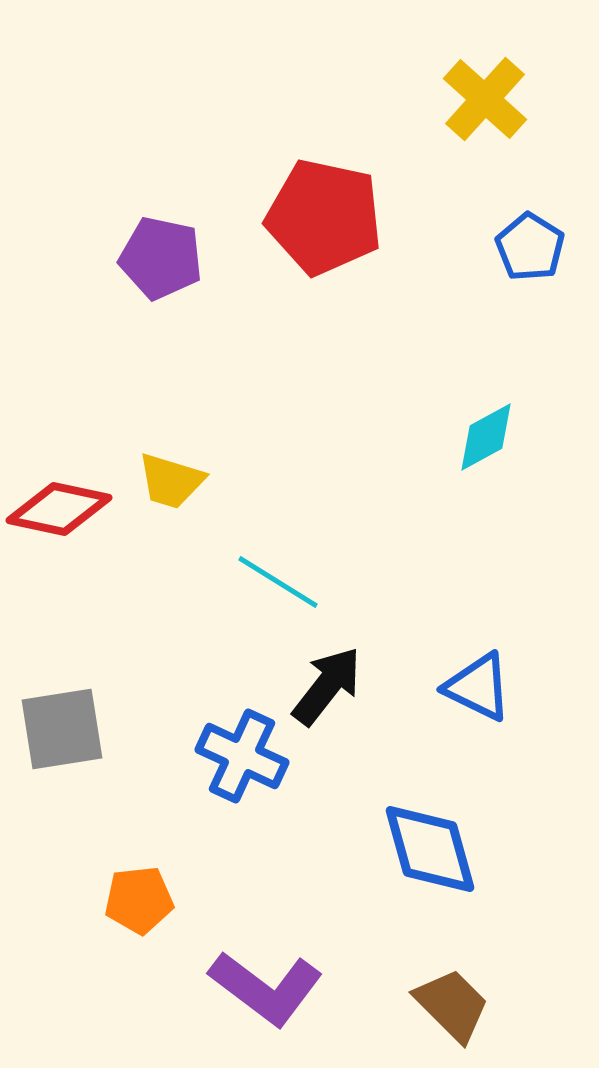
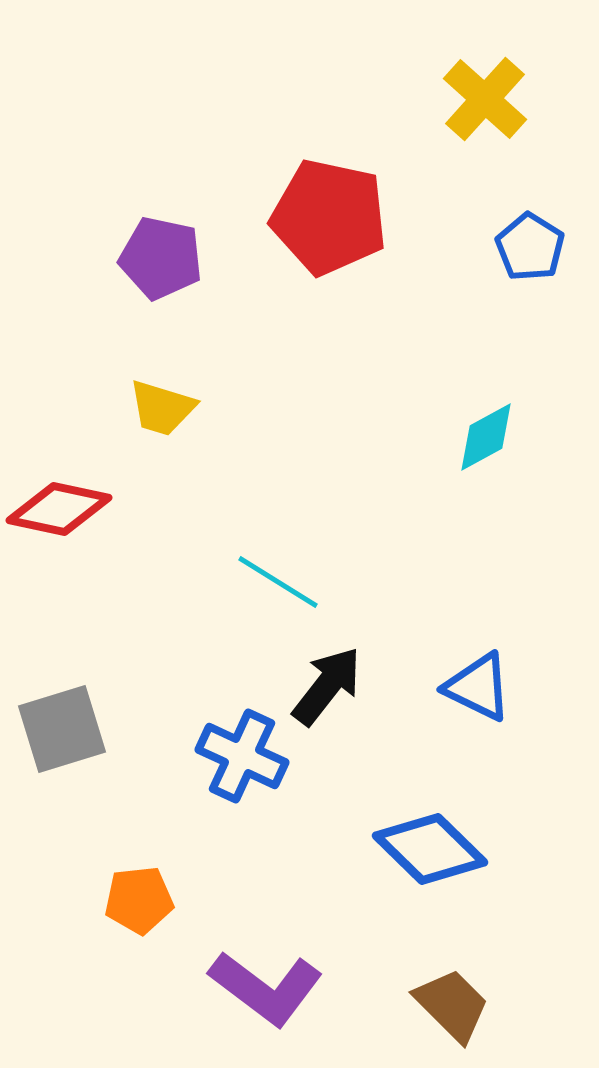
red pentagon: moved 5 px right
yellow trapezoid: moved 9 px left, 73 px up
gray square: rotated 8 degrees counterclockwise
blue diamond: rotated 30 degrees counterclockwise
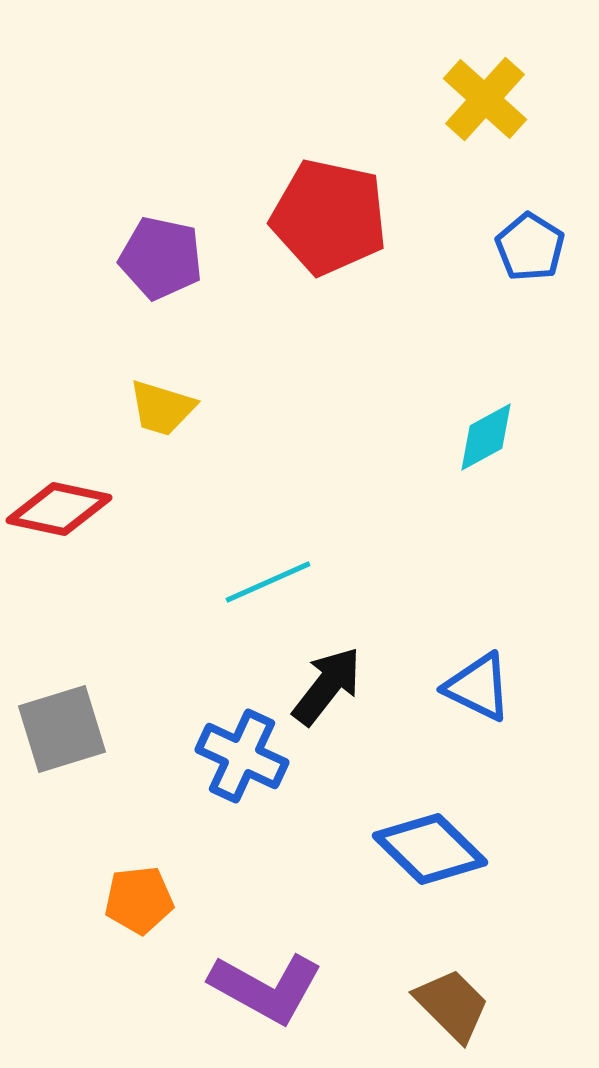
cyan line: moved 10 px left; rotated 56 degrees counterclockwise
purple L-shape: rotated 8 degrees counterclockwise
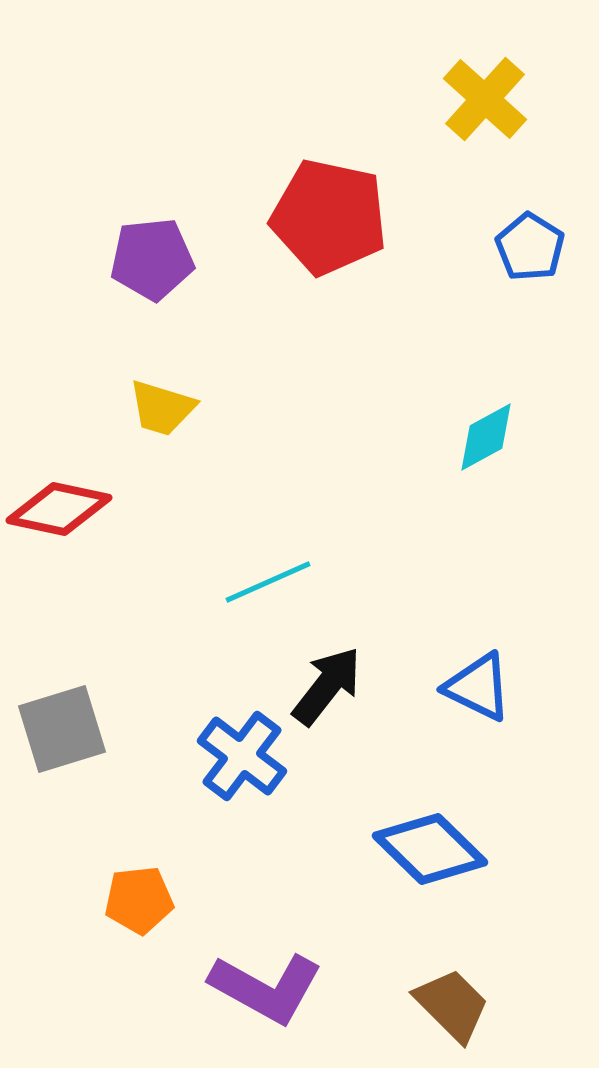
purple pentagon: moved 9 px left, 1 px down; rotated 18 degrees counterclockwise
blue cross: rotated 12 degrees clockwise
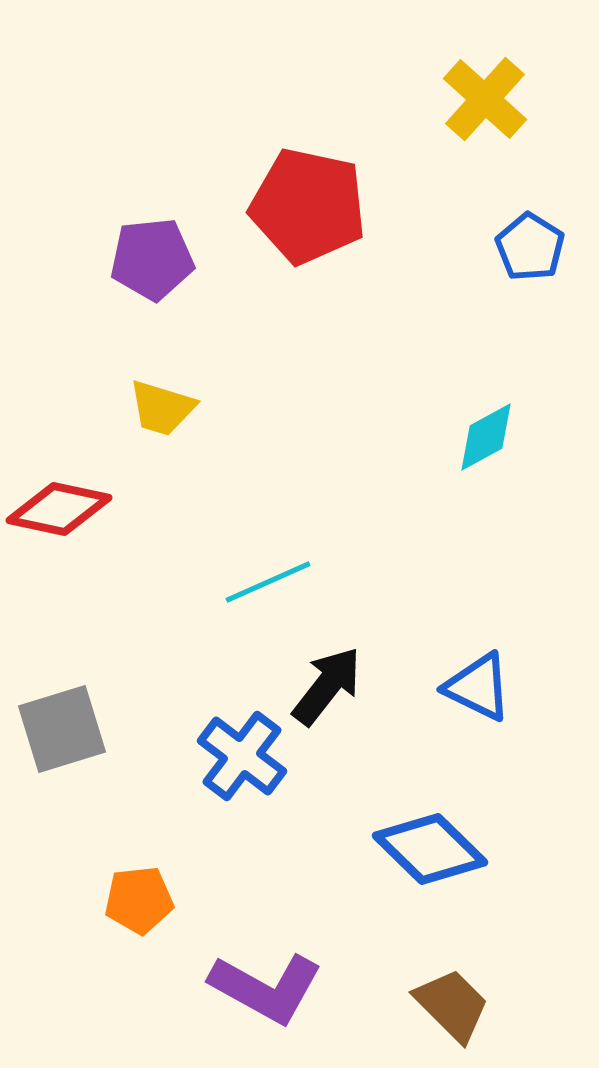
red pentagon: moved 21 px left, 11 px up
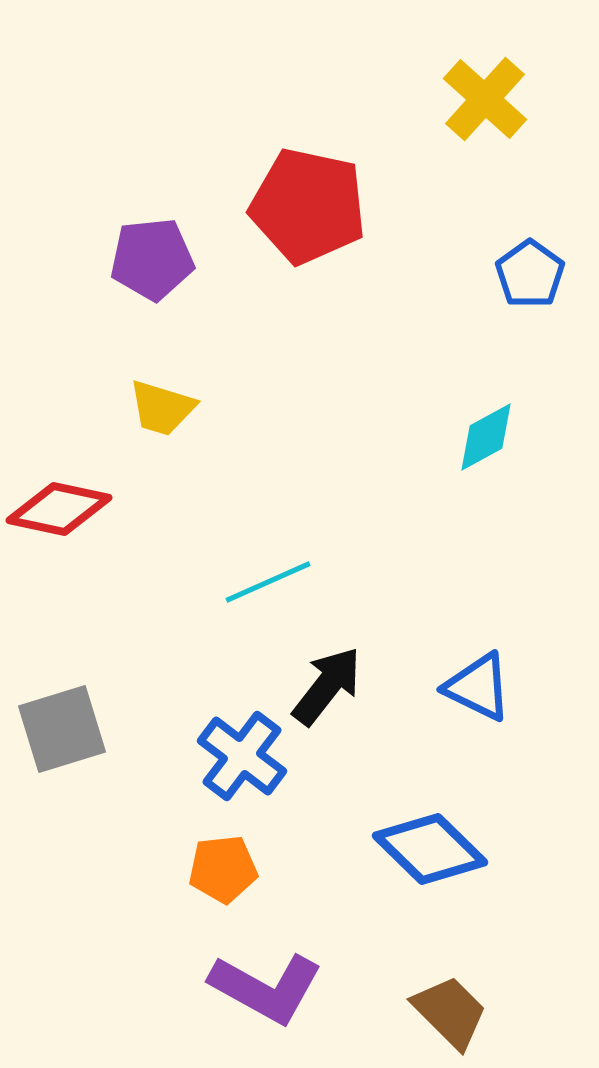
blue pentagon: moved 27 px down; rotated 4 degrees clockwise
orange pentagon: moved 84 px right, 31 px up
brown trapezoid: moved 2 px left, 7 px down
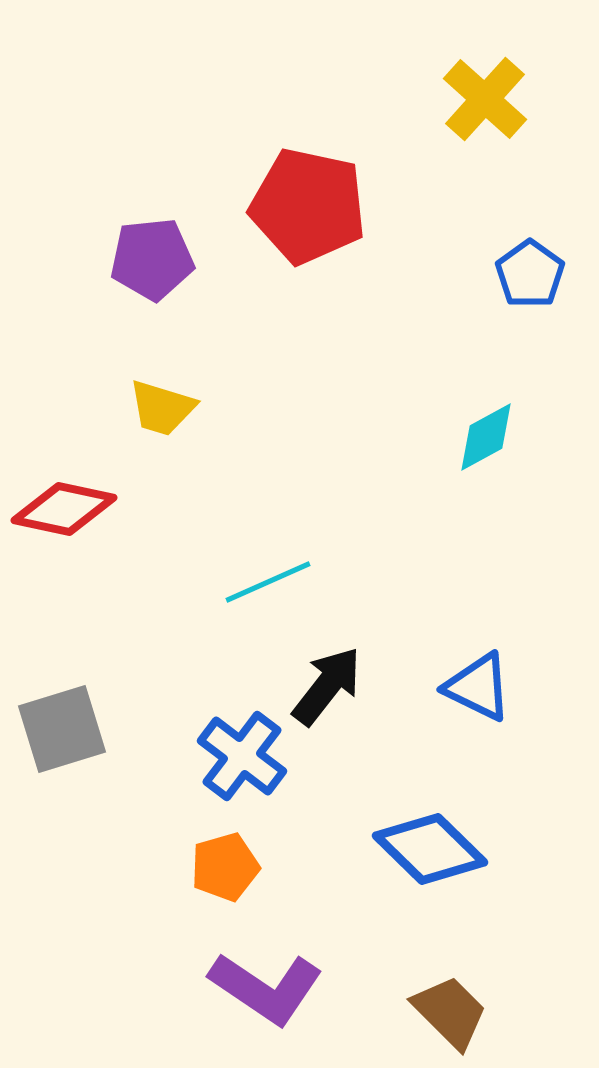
red diamond: moved 5 px right
orange pentagon: moved 2 px right, 2 px up; rotated 10 degrees counterclockwise
purple L-shape: rotated 5 degrees clockwise
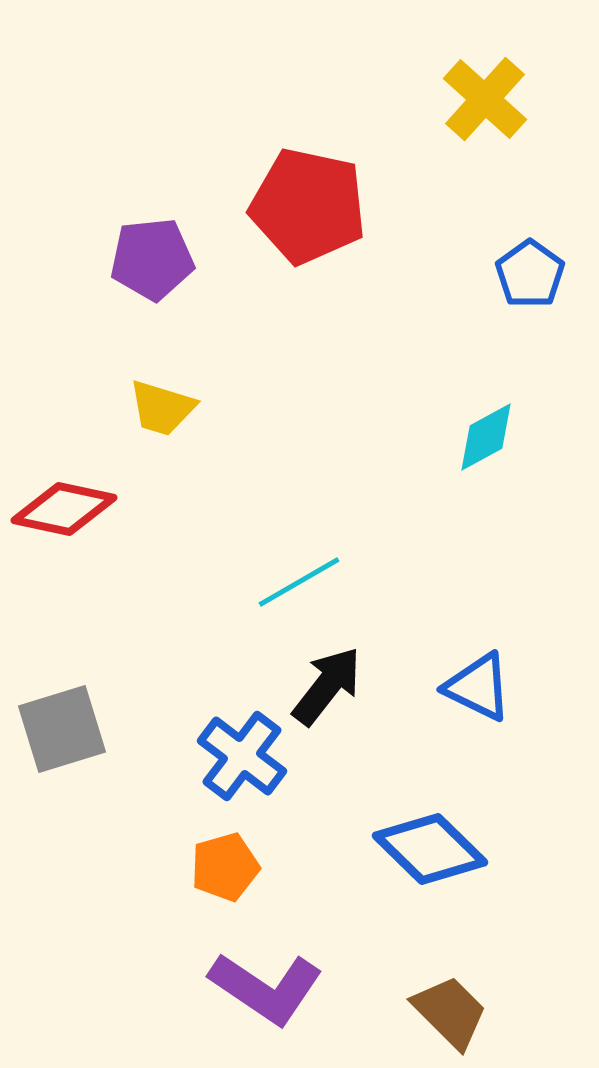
cyan line: moved 31 px right; rotated 6 degrees counterclockwise
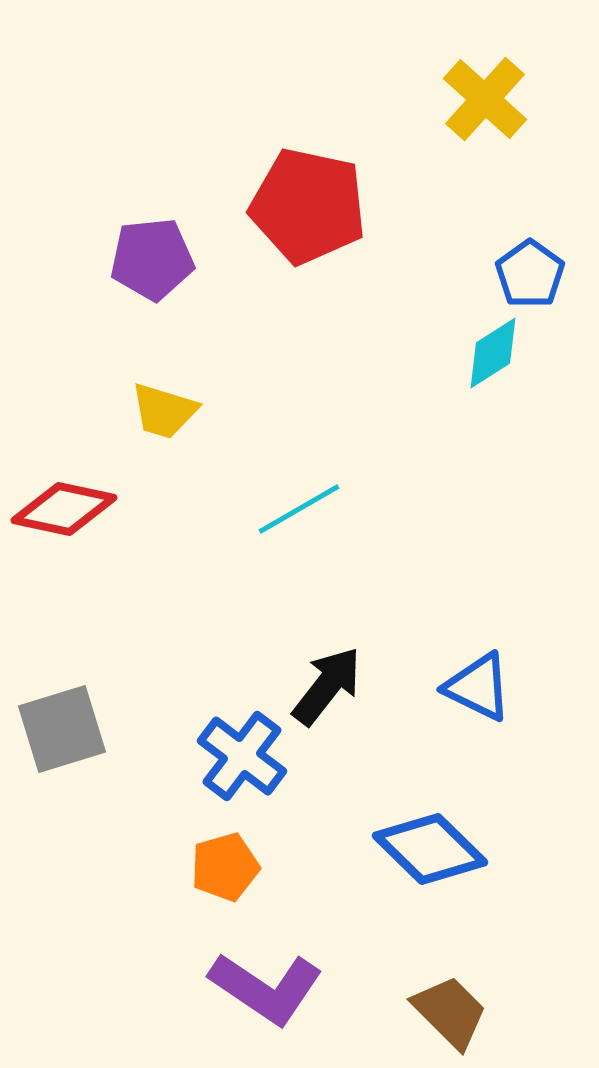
yellow trapezoid: moved 2 px right, 3 px down
cyan diamond: moved 7 px right, 84 px up; rotated 4 degrees counterclockwise
cyan line: moved 73 px up
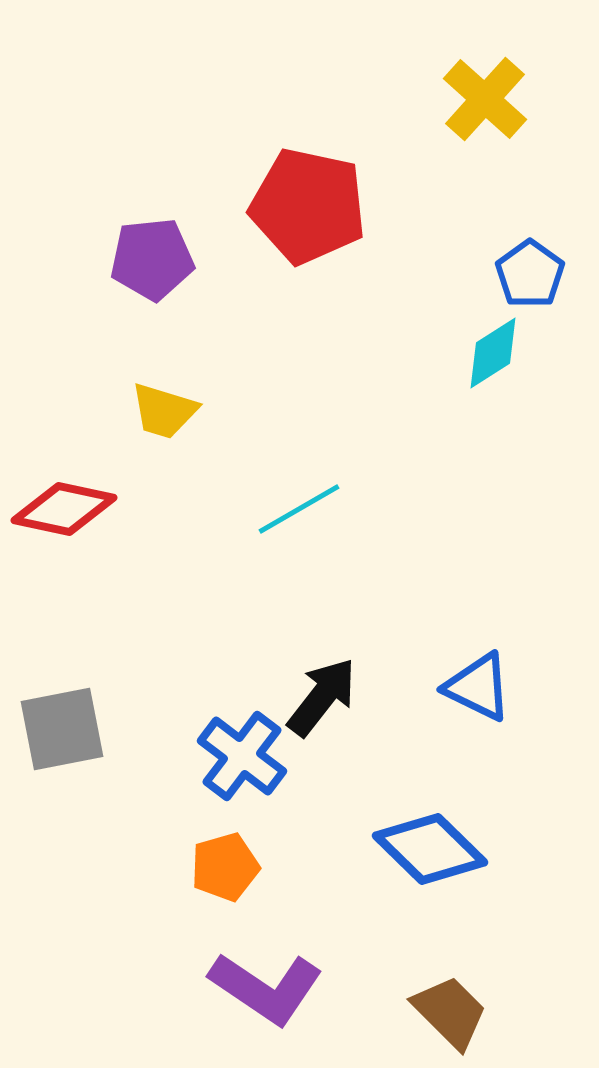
black arrow: moved 5 px left, 11 px down
gray square: rotated 6 degrees clockwise
